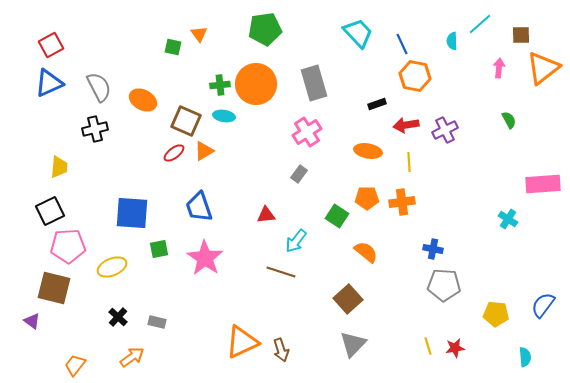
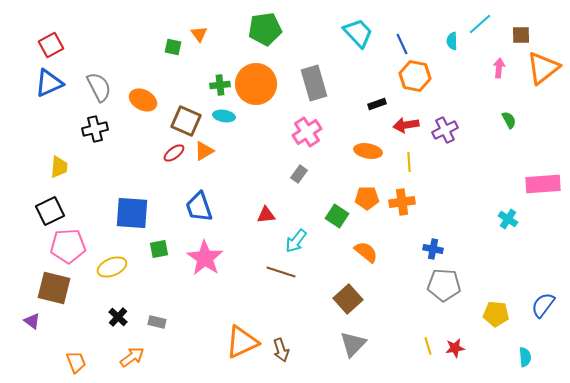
orange trapezoid at (75, 365): moved 1 px right, 3 px up; rotated 120 degrees clockwise
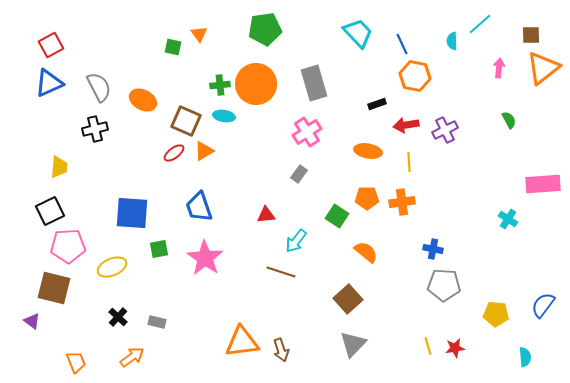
brown square at (521, 35): moved 10 px right
orange triangle at (242, 342): rotated 18 degrees clockwise
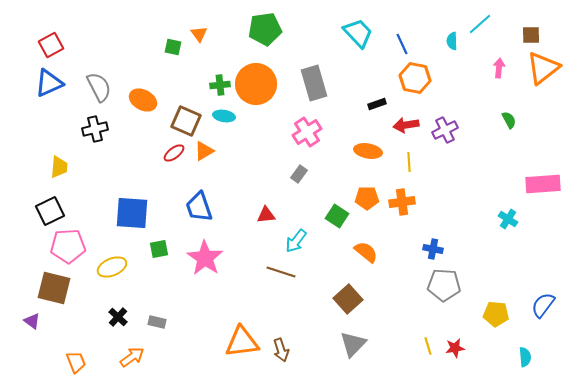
orange hexagon at (415, 76): moved 2 px down
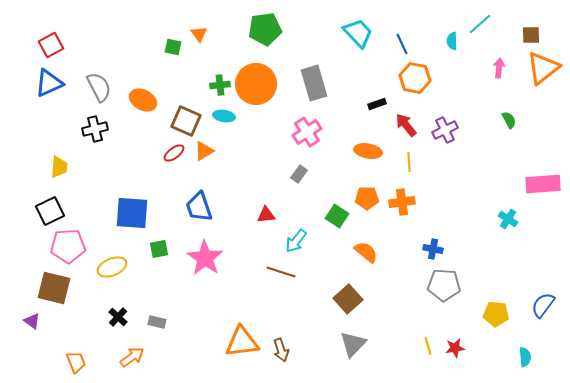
red arrow at (406, 125): rotated 60 degrees clockwise
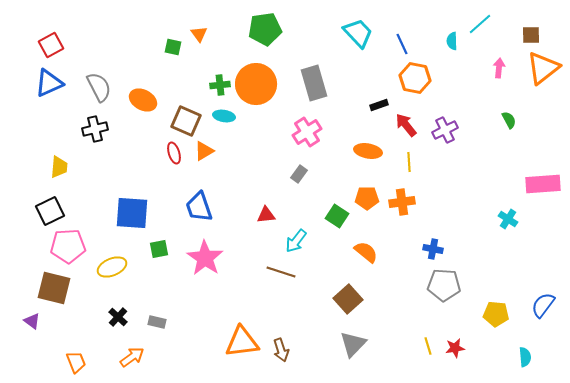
black rectangle at (377, 104): moved 2 px right, 1 px down
red ellipse at (174, 153): rotated 70 degrees counterclockwise
